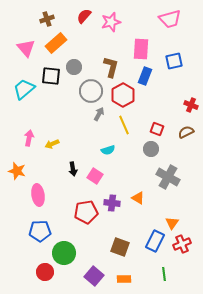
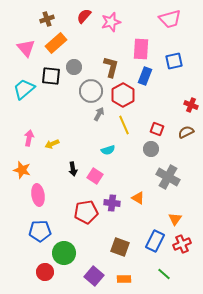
orange star at (17, 171): moved 5 px right, 1 px up
orange triangle at (172, 223): moved 3 px right, 4 px up
green line at (164, 274): rotated 40 degrees counterclockwise
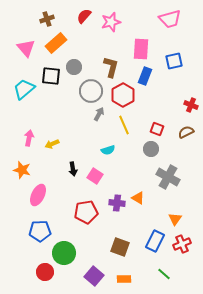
pink ellipse at (38, 195): rotated 35 degrees clockwise
purple cross at (112, 203): moved 5 px right
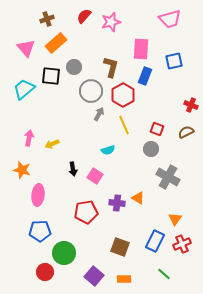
pink ellipse at (38, 195): rotated 20 degrees counterclockwise
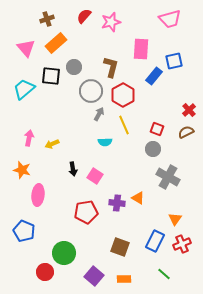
blue rectangle at (145, 76): moved 9 px right; rotated 18 degrees clockwise
red cross at (191, 105): moved 2 px left, 5 px down; rotated 24 degrees clockwise
gray circle at (151, 149): moved 2 px right
cyan semicircle at (108, 150): moved 3 px left, 8 px up; rotated 16 degrees clockwise
blue pentagon at (40, 231): moved 16 px left; rotated 25 degrees clockwise
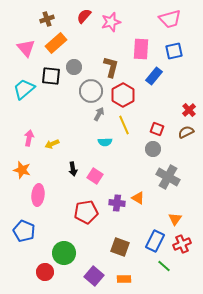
blue square at (174, 61): moved 10 px up
green line at (164, 274): moved 8 px up
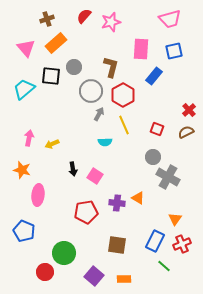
gray circle at (153, 149): moved 8 px down
brown square at (120, 247): moved 3 px left, 2 px up; rotated 12 degrees counterclockwise
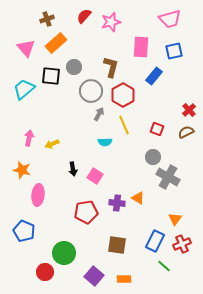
pink rectangle at (141, 49): moved 2 px up
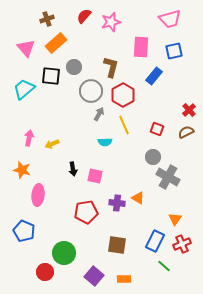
pink square at (95, 176): rotated 21 degrees counterclockwise
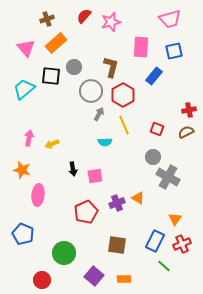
red cross at (189, 110): rotated 32 degrees clockwise
pink square at (95, 176): rotated 21 degrees counterclockwise
purple cross at (117, 203): rotated 28 degrees counterclockwise
red pentagon at (86, 212): rotated 15 degrees counterclockwise
blue pentagon at (24, 231): moved 1 px left, 3 px down
red circle at (45, 272): moved 3 px left, 8 px down
